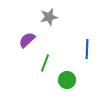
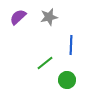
purple semicircle: moved 9 px left, 23 px up
blue line: moved 16 px left, 4 px up
green line: rotated 30 degrees clockwise
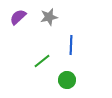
green line: moved 3 px left, 2 px up
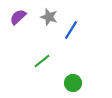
gray star: rotated 30 degrees clockwise
blue line: moved 15 px up; rotated 30 degrees clockwise
green circle: moved 6 px right, 3 px down
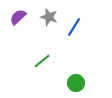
blue line: moved 3 px right, 3 px up
green circle: moved 3 px right
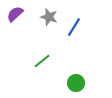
purple semicircle: moved 3 px left, 3 px up
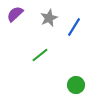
gray star: moved 1 px down; rotated 30 degrees clockwise
green line: moved 2 px left, 6 px up
green circle: moved 2 px down
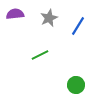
purple semicircle: rotated 36 degrees clockwise
blue line: moved 4 px right, 1 px up
green line: rotated 12 degrees clockwise
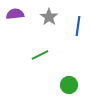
gray star: moved 1 px up; rotated 12 degrees counterclockwise
blue line: rotated 24 degrees counterclockwise
green circle: moved 7 px left
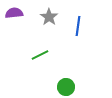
purple semicircle: moved 1 px left, 1 px up
green circle: moved 3 px left, 2 px down
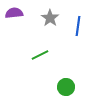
gray star: moved 1 px right, 1 px down
